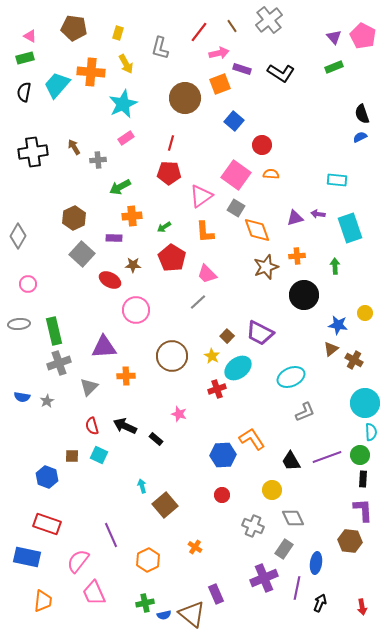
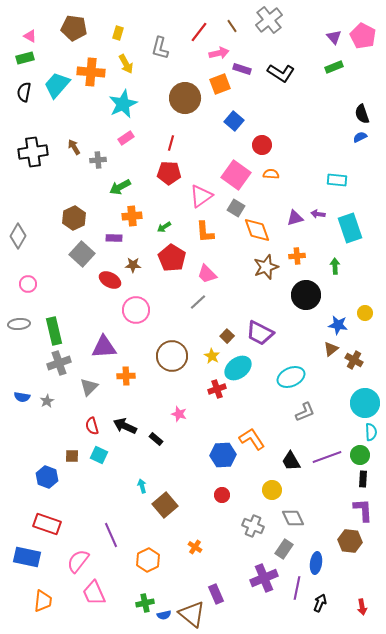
black circle at (304, 295): moved 2 px right
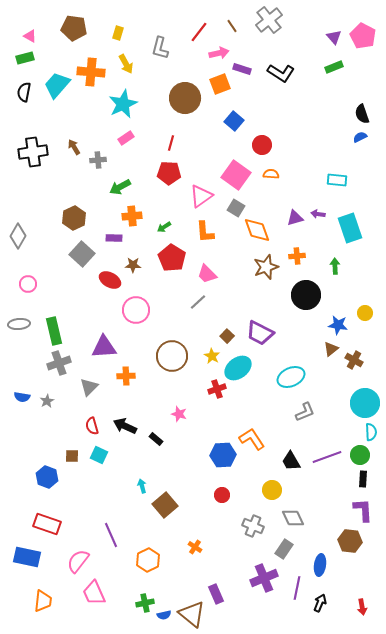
blue ellipse at (316, 563): moved 4 px right, 2 px down
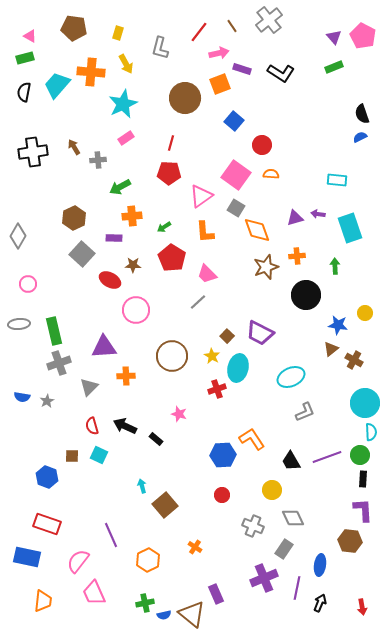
cyan ellipse at (238, 368): rotated 40 degrees counterclockwise
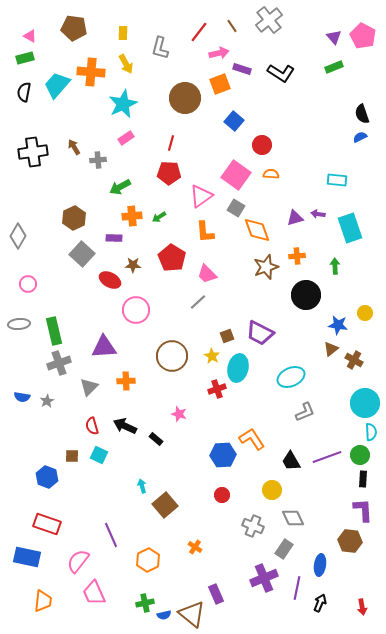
yellow rectangle at (118, 33): moved 5 px right; rotated 16 degrees counterclockwise
green arrow at (164, 227): moved 5 px left, 10 px up
brown square at (227, 336): rotated 24 degrees clockwise
orange cross at (126, 376): moved 5 px down
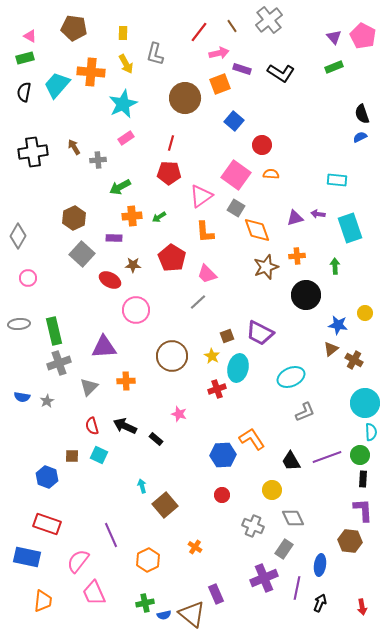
gray L-shape at (160, 48): moved 5 px left, 6 px down
pink circle at (28, 284): moved 6 px up
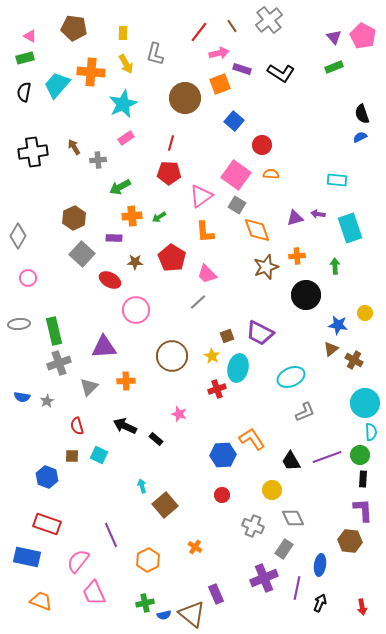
gray square at (236, 208): moved 1 px right, 3 px up
brown star at (133, 265): moved 2 px right, 3 px up
red semicircle at (92, 426): moved 15 px left
orange trapezoid at (43, 601): moved 2 px left; rotated 75 degrees counterclockwise
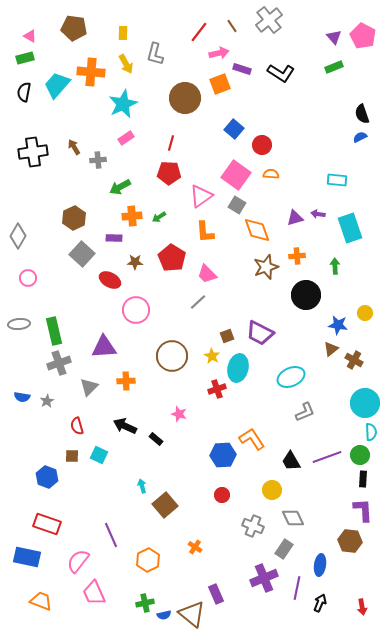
blue square at (234, 121): moved 8 px down
